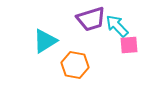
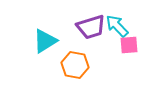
purple trapezoid: moved 8 px down
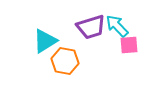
orange hexagon: moved 10 px left, 4 px up
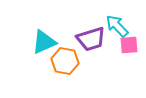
purple trapezoid: moved 12 px down
cyan triangle: moved 1 px left, 1 px down; rotated 8 degrees clockwise
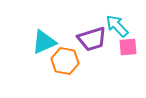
purple trapezoid: moved 1 px right
pink square: moved 1 px left, 2 px down
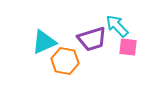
pink square: rotated 12 degrees clockwise
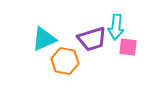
cyan arrow: moved 1 px left, 1 px down; rotated 130 degrees counterclockwise
cyan triangle: moved 3 px up
